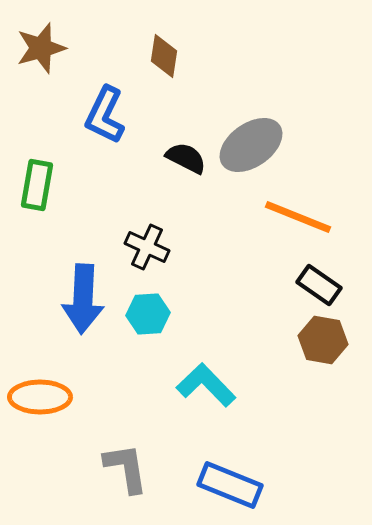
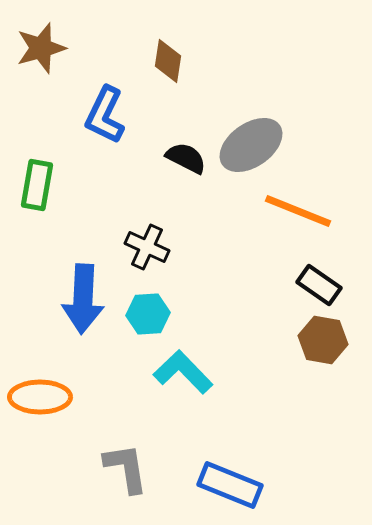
brown diamond: moved 4 px right, 5 px down
orange line: moved 6 px up
cyan L-shape: moved 23 px left, 13 px up
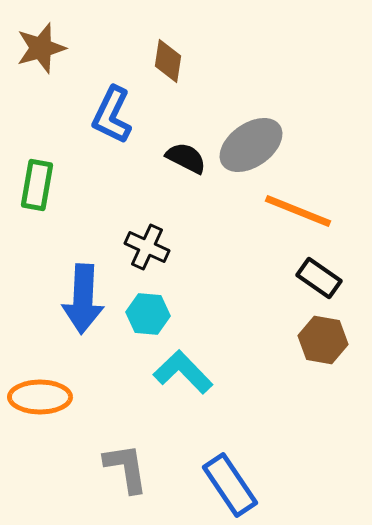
blue L-shape: moved 7 px right
black rectangle: moved 7 px up
cyan hexagon: rotated 9 degrees clockwise
blue rectangle: rotated 34 degrees clockwise
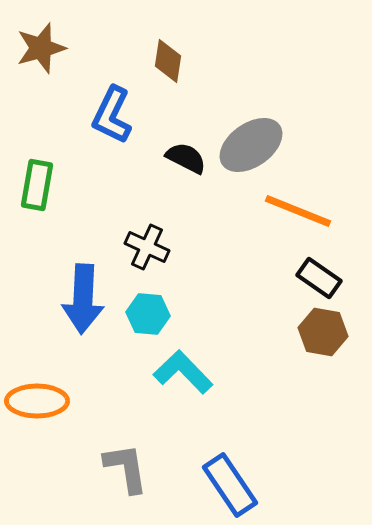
brown hexagon: moved 8 px up
orange ellipse: moved 3 px left, 4 px down
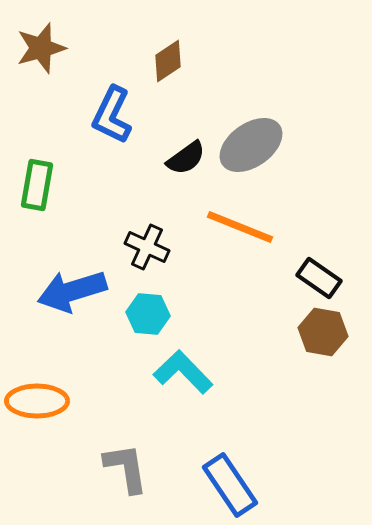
brown diamond: rotated 48 degrees clockwise
black semicircle: rotated 117 degrees clockwise
orange line: moved 58 px left, 16 px down
blue arrow: moved 11 px left, 8 px up; rotated 70 degrees clockwise
